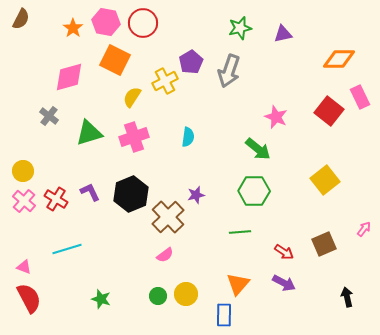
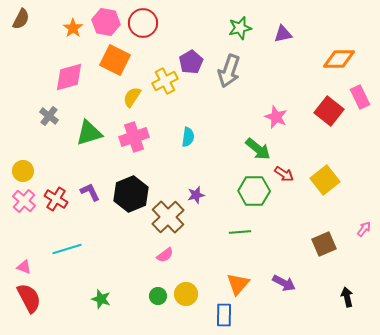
red arrow at (284, 252): moved 78 px up
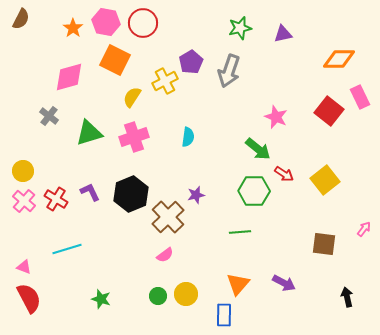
brown square at (324, 244): rotated 30 degrees clockwise
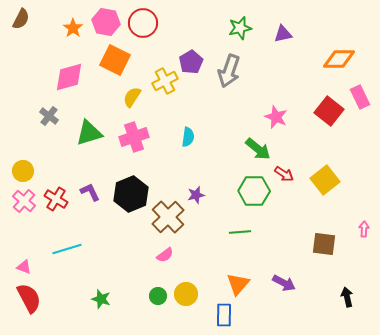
pink arrow at (364, 229): rotated 35 degrees counterclockwise
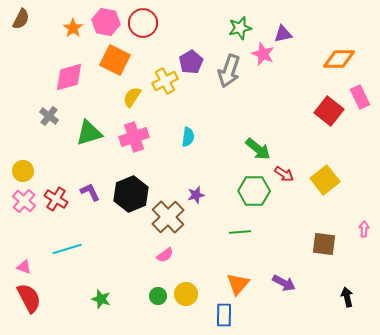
pink star at (276, 117): moved 13 px left, 63 px up
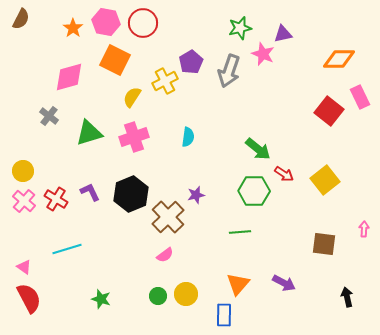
pink triangle at (24, 267): rotated 14 degrees clockwise
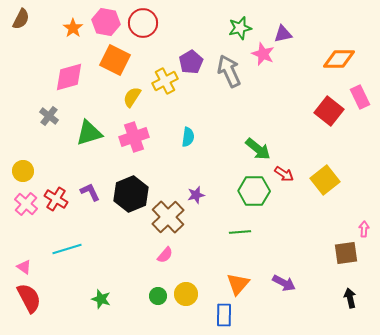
gray arrow at (229, 71): rotated 136 degrees clockwise
pink cross at (24, 201): moved 2 px right, 3 px down
brown square at (324, 244): moved 22 px right, 9 px down; rotated 15 degrees counterclockwise
pink semicircle at (165, 255): rotated 12 degrees counterclockwise
black arrow at (347, 297): moved 3 px right, 1 px down
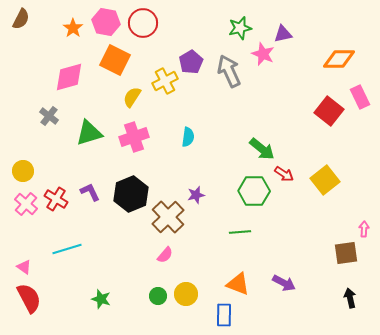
green arrow at (258, 149): moved 4 px right
orange triangle at (238, 284): rotated 50 degrees counterclockwise
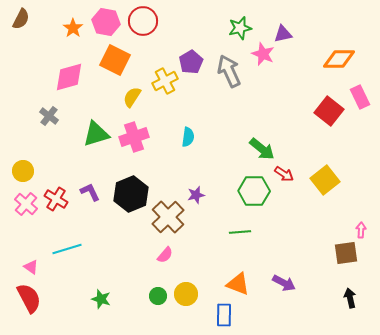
red circle at (143, 23): moved 2 px up
green triangle at (89, 133): moved 7 px right, 1 px down
pink arrow at (364, 229): moved 3 px left, 1 px down
pink triangle at (24, 267): moved 7 px right
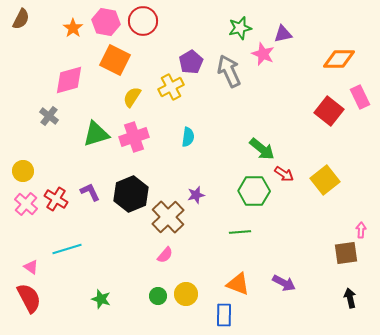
pink diamond at (69, 77): moved 3 px down
yellow cross at (165, 81): moved 6 px right, 6 px down
